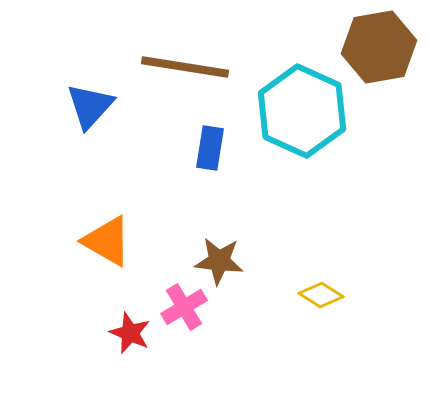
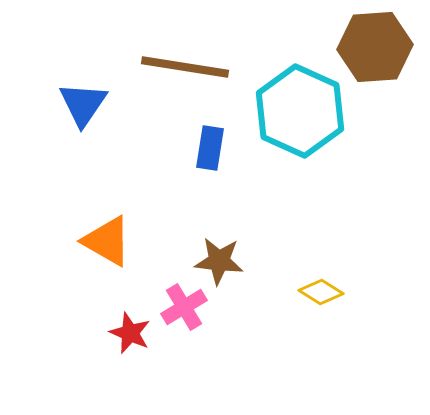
brown hexagon: moved 4 px left; rotated 6 degrees clockwise
blue triangle: moved 7 px left, 2 px up; rotated 8 degrees counterclockwise
cyan hexagon: moved 2 px left
yellow diamond: moved 3 px up
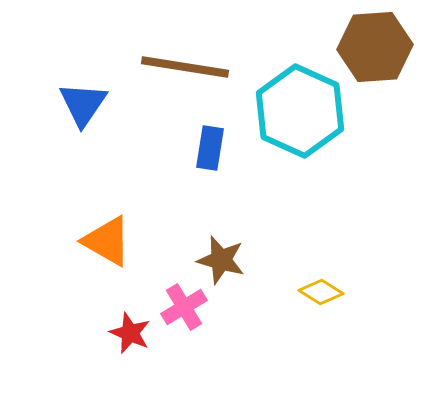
brown star: moved 2 px right, 1 px up; rotated 9 degrees clockwise
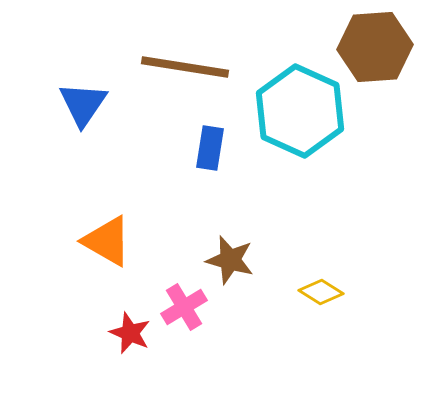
brown star: moved 9 px right
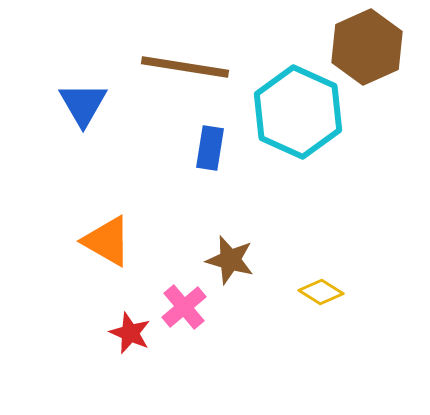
brown hexagon: moved 8 px left; rotated 20 degrees counterclockwise
blue triangle: rotated 4 degrees counterclockwise
cyan hexagon: moved 2 px left, 1 px down
pink cross: rotated 9 degrees counterclockwise
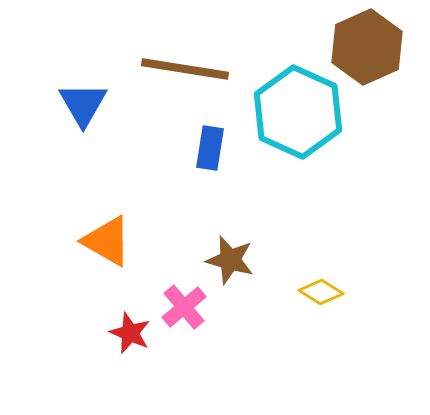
brown line: moved 2 px down
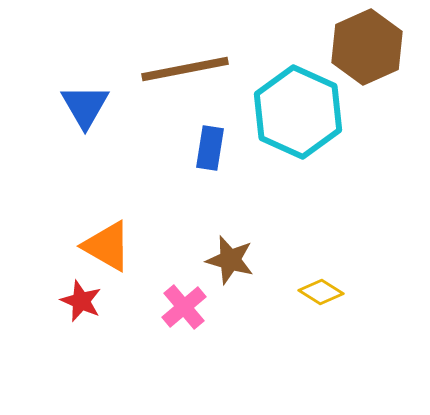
brown line: rotated 20 degrees counterclockwise
blue triangle: moved 2 px right, 2 px down
orange triangle: moved 5 px down
red star: moved 49 px left, 32 px up
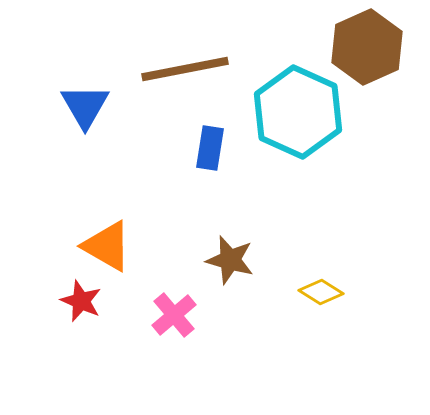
pink cross: moved 10 px left, 8 px down
